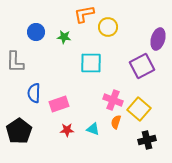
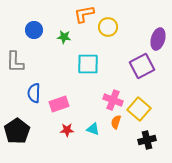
blue circle: moved 2 px left, 2 px up
cyan square: moved 3 px left, 1 px down
black pentagon: moved 2 px left
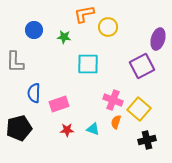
black pentagon: moved 2 px right, 3 px up; rotated 20 degrees clockwise
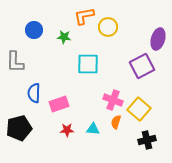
orange L-shape: moved 2 px down
cyan triangle: rotated 16 degrees counterclockwise
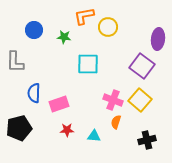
purple ellipse: rotated 10 degrees counterclockwise
purple square: rotated 25 degrees counterclockwise
yellow square: moved 1 px right, 9 px up
cyan triangle: moved 1 px right, 7 px down
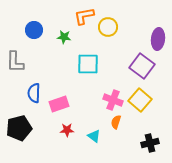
cyan triangle: rotated 32 degrees clockwise
black cross: moved 3 px right, 3 px down
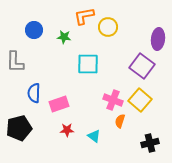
orange semicircle: moved 4 px right, 1 px up
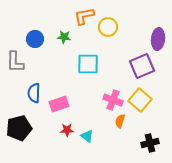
blue circle: moved 1 px right, 9 px down
purple square: rotated 30 degrees clockwise
cyan triangle: moved 7 px left
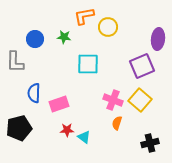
orange semicircle: moved 3 px left, 2 px down
cyan triangle: moved 3 px left, 1 px down
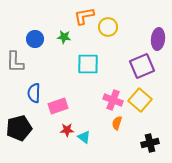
pink rectangle: moved 1 px left, 2 px down
